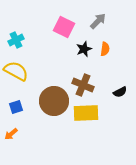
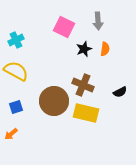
gray arrow: rotated 132 degrees clockwise
yellow rectangle: rotated 15 degrees clockwise
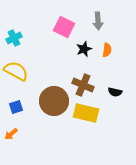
cyan cross: moved 2 px left, 2 px up
orange semicircle: moved 2 px right, 1 px down
black semicircle: moved 5 px left; rotated 40 degrees clockwise
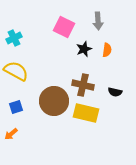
brown cross: rotated 10 degrees counterclockwise
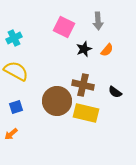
orange semicircle: rotated 32 degrees clockwise
black semicircle: rotated 24 degrees clockwise
brown circle: moved 3 px right
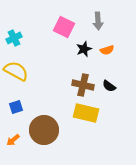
orange semicircle: rotated 32 degrees clockwise
black semicircle: moved 6 px left, 6 px up
brown circle: moved 13 px left, 29 px down
orange arrow: moved 2 px right, 6 px down
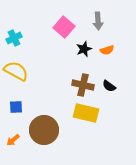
pink square: rotated 15 degrees clockwise
blue square: rotated 16 degrees clockwise
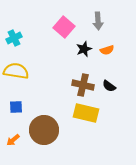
yellow semicircle: rotated 20 degrees counterclockwise
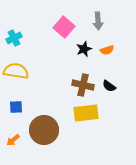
yellow rectangle: rotated 20 degrees counterclockwise
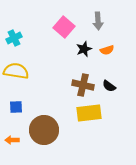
yellow rectangle: moved 3 px right
orange arrow: moved 1 px left; rotated 40 degrees clockwise
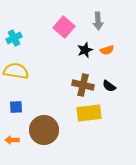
black star: moved 1 px right, 1 px down
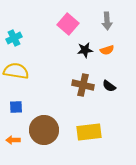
gray arrow: moved 9 px right
pink square: moved 4 px right, 3 px up
black star: rotated 14 degrees clockwise
yellow rectangle: moved 19 px down
orange arrow: moved 1 px right
